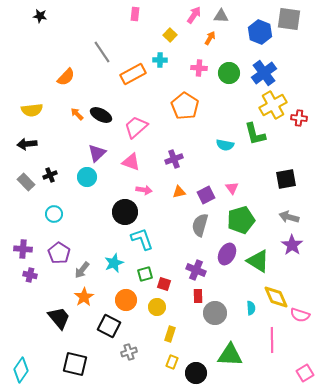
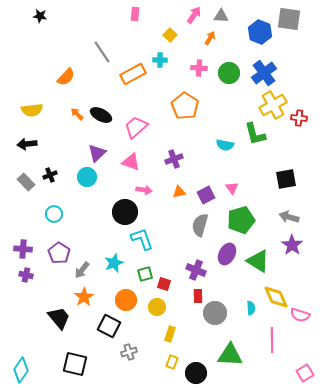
purple cross at (30, 275): moved 4 px left
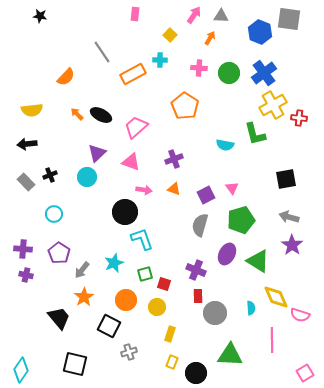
orange triangle at (179, 192): moved 5 px left, 3 px up; rotated 32 degrees clockwise
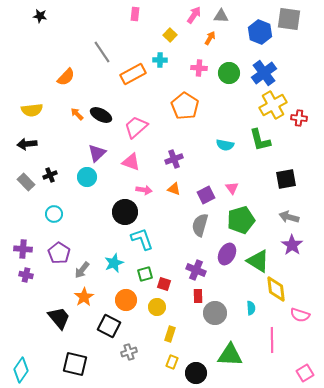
green L-shape at (255, 134): moved 5 px right, 6 px down
yellow diamond at (276, 297): moved 8 px up; rotated 16 degrees clockwise
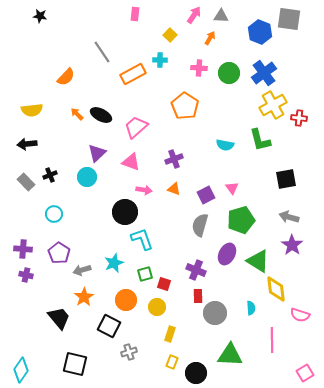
gray arrow at (82, 270): rotated 36 degrees clockwise
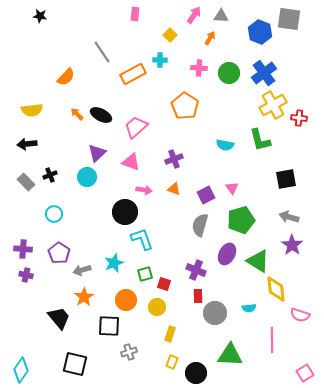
cyan semicircle at (251, 308): moved 2 px left; rotated 88 degrees clockwise
black square at (109, 326): rotated 25 degrees counterclockwise
